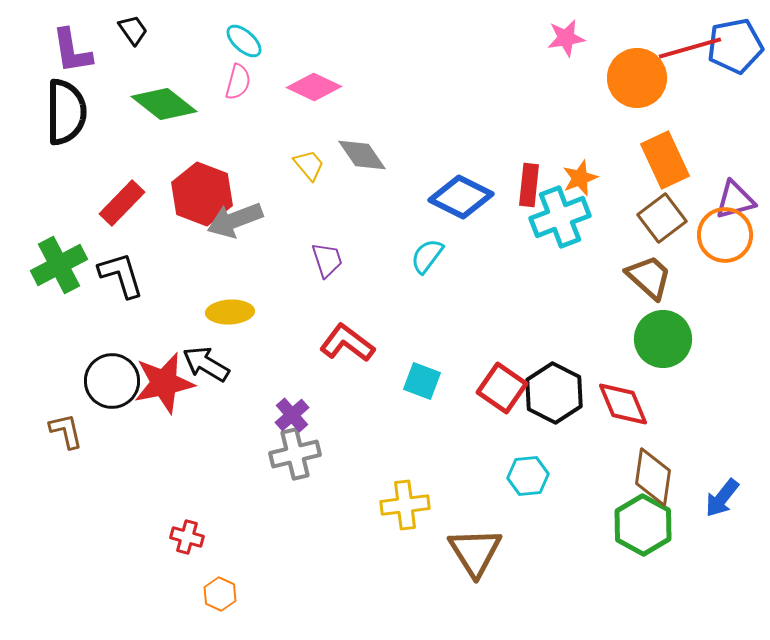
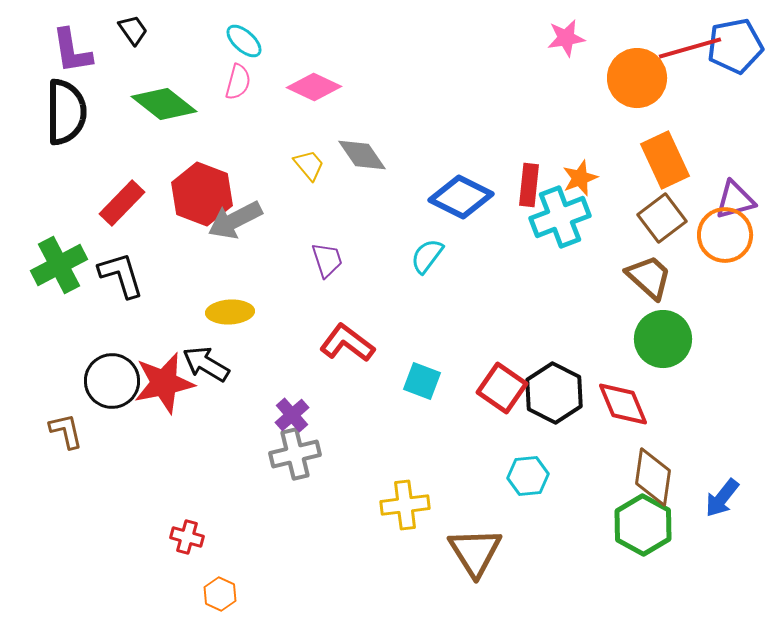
gray arrow at (235, 220): rotated 6 degrees counterclockwise
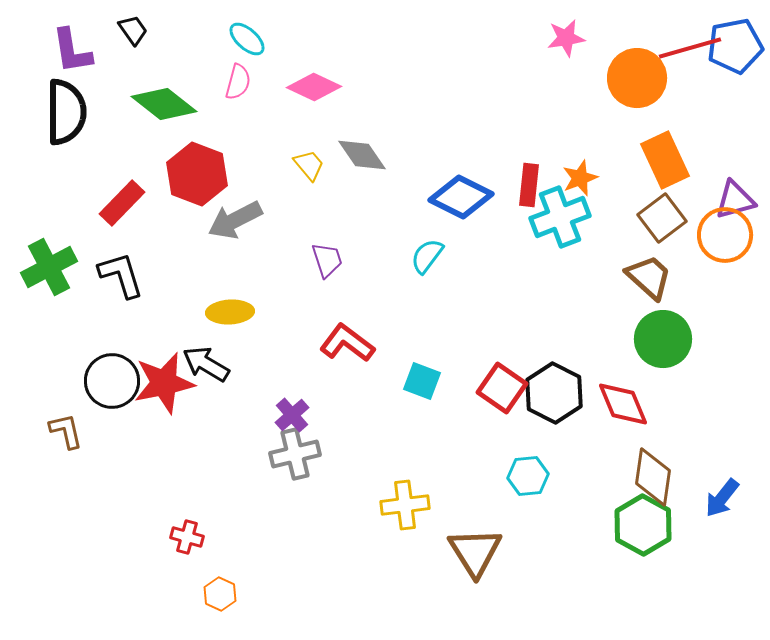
cyan ellipse at (244, 41): moved 3 px right, 2 px up
red hexagon at (202, 194): moved 5 px left, 20 px up
green cross at (59, 265): moved 10 px left, 2 px down
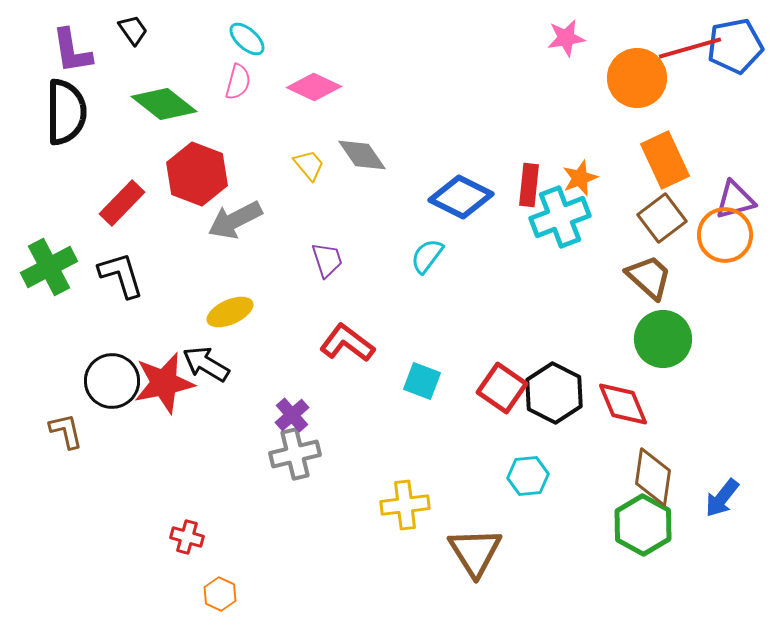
yellow ellipse at (230, 312): rotated 21 degrees counterclockwise
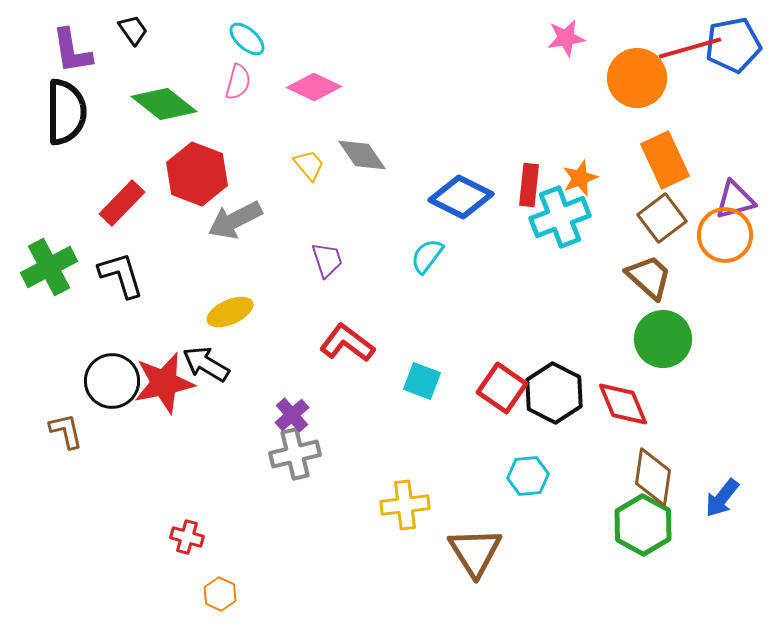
blue pentagon at (735, 46): moved 2 px left, 1 px up
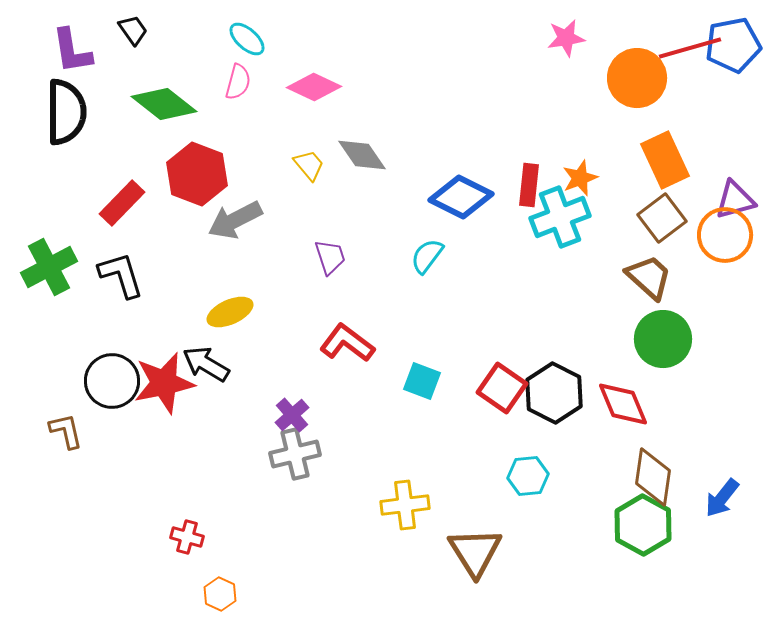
purple trapezoid at (327, 260): moved 3 px right, 3 px up
